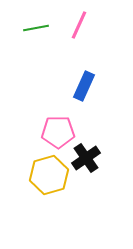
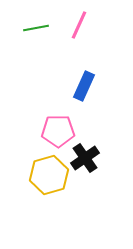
pink pentagon: moved 1 px up
black cross: moved 1 px left
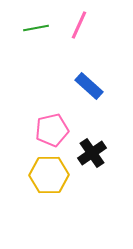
blue rectangle: moved 5 px right; rotated 72 degrees counterclockwise
pink pentagon: moved 6 px left, 1 px up; rotated 12 degrees counterclockwise
black cross: moved 7 px right, 5 px up
yellow hexagon: rotated 15 degrees clockwise
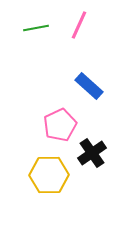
pink pentagon: moved 8 px right, 5 px up; rotated 12 degrees counterclockwise
